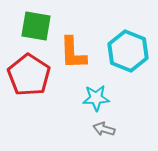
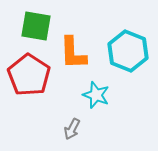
cyan star: moved 3 px up; rotated 24 degrees clockwise
gray arrow: moved 32 px left; rotated 80 degrees counterclockwise
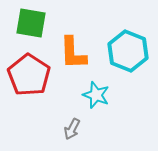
green square: moved 5 px left, 3 px up
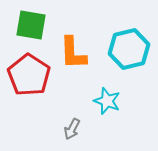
green square: moved 2 px down
cyan hexagon: moved 1 px right, 2 px up; rotated 24 degrees clockwise
cyan star: moved 11 px right, 6 px down
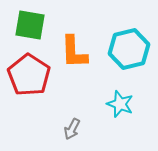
green square: moved 1 px left
orange L-shape: moved 1 px right, 1 px up
cyan star: moved 13 px right, 3 px down
